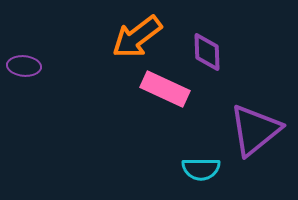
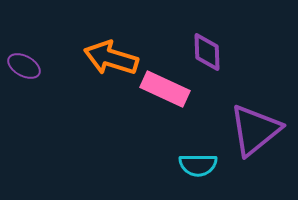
orange arrow: moved 26 px left, 21 px down; rotated 54 degrees clockwise
purple ellipse: rotated 24 degrees clockwise
cyan semicircle: moved 3 px left, 4 px up
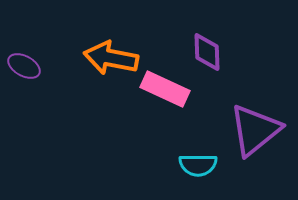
orange arrow: rotated 6 degrees counterclockwise
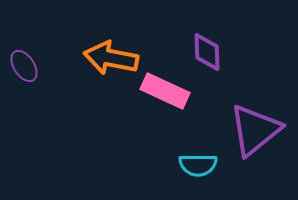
purple ellipse: rotated 28 degrees clockwise
pink rectangle: moved 2 px down
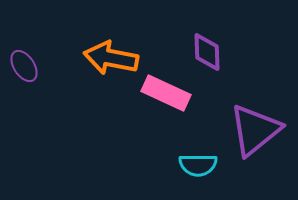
pink rectangle: moved 1 px right, 2 px down
